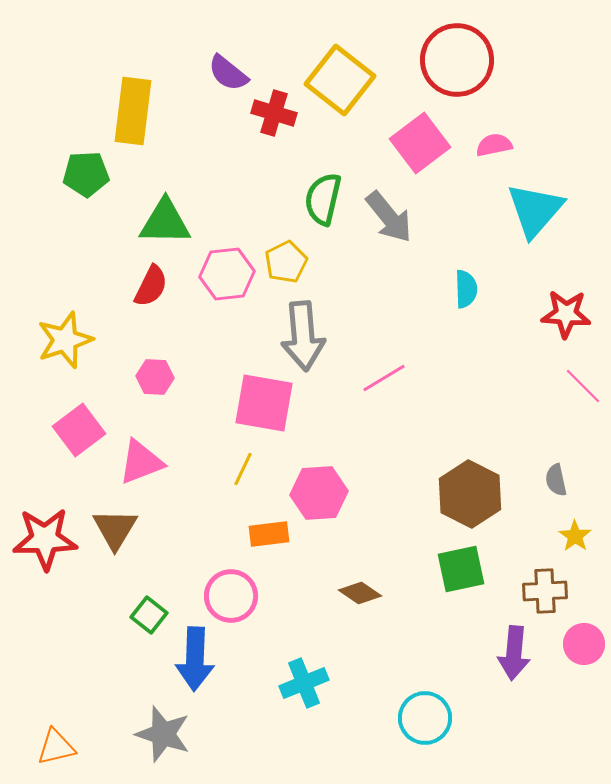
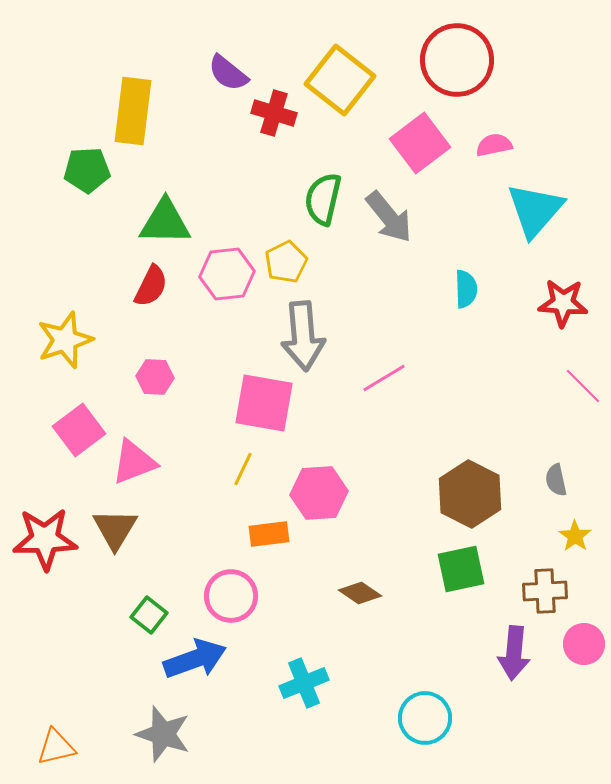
green pentagon at (86, 174): moved 1 px right, 4 px up
red star at (566, 314): moved 3 px left, 11 px up
pink triangle at (141, 462): moved 7 px left
blue arrow at (195, 659): rotated 112 degrees counterclockwise
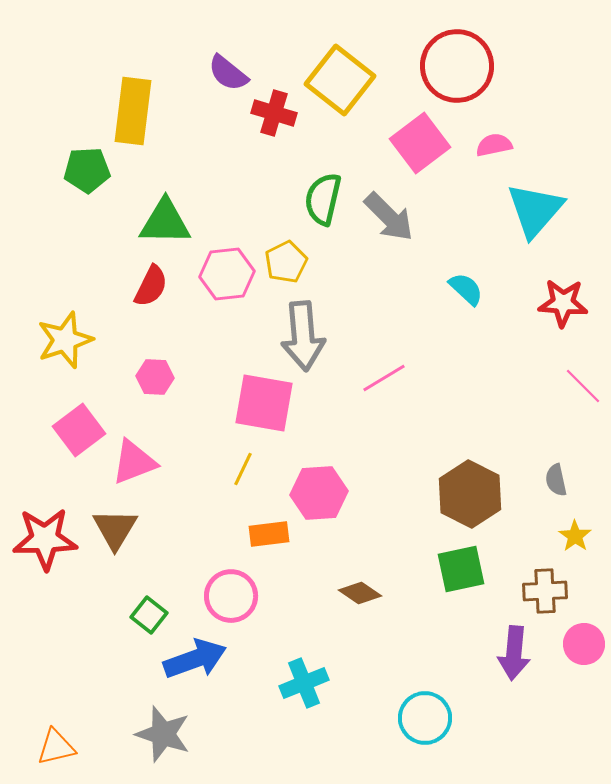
red circle at (457, 60): moved 6 px down
gray arrow at (389, 217): rotated 6 degrees counterclockwise
cyan semicircle at (466, 289): rotated 45 degrees counterclockwise
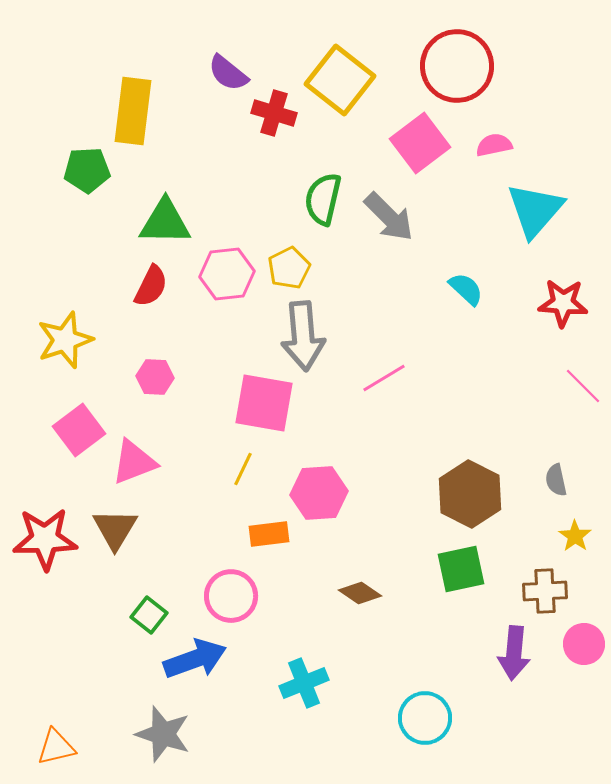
yellow pentagon at (286, 262): moved 3 px right, 6 px down
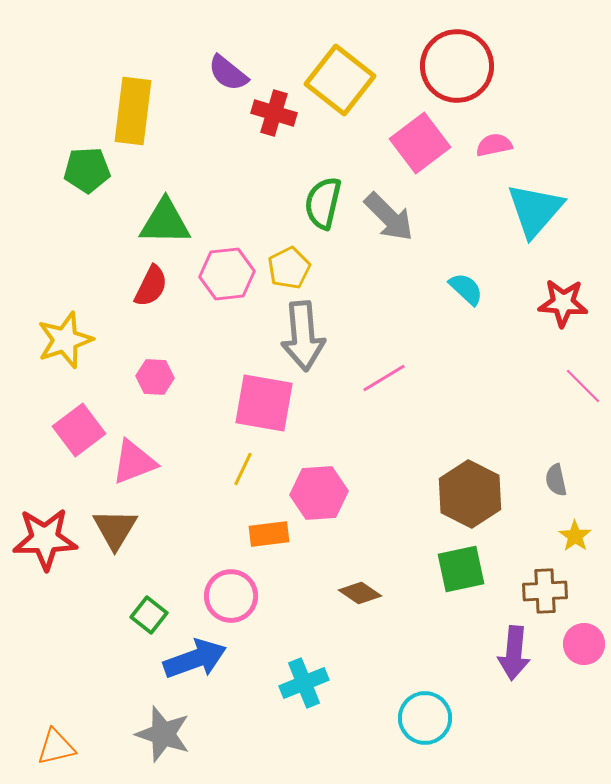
green semicircle at (323, 199): moved 4 px down
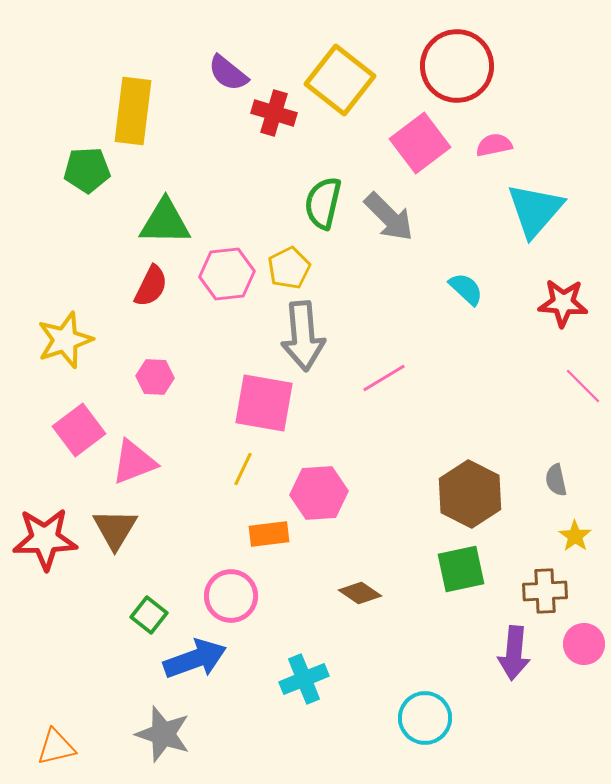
cyan cross at (304, 683): moved 4 px up
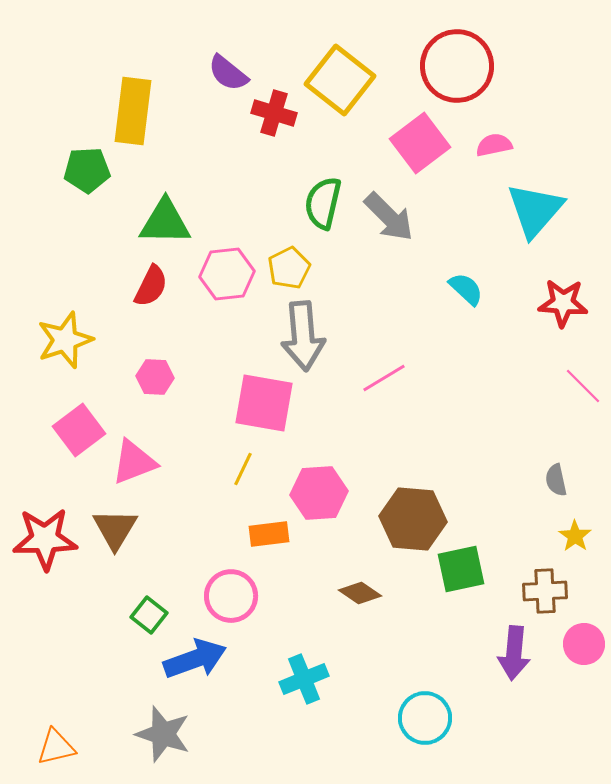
brown hexagon at (470, 494): moved 57 px left, 25 px down; rotated 22 degrees counterclockwise
